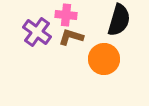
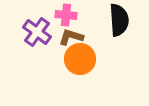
black semicircle: rotated 20 degrees counterclockwise
orange circle: moved 24 px left
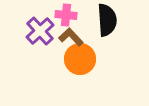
black semicircle: moved 12 px left
purple cross: moved 3 px right, 1 px up; rotated 12 degrees clockwise
brown L-shape: rotated 30 degrees clockwise
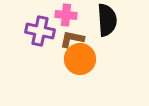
purple cross: rotated 36 degrees counterclockwise
brown L-shape: moved 1 px right, 2 px down; rotated 35 degrees counterclockwise
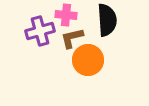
purple cross: rotated 28 degrees counterclockwise
brown L-shape: moved 1 px up; rotated 25 degrees counterclockwise
orange circle: moved 8 px right, 1 px down
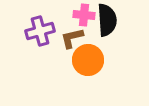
pink cross: moved 18 px right
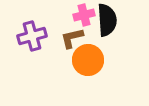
pink cross: rotated 20 degrees counterclockwise
purple cross: moved 8 px left, 5 px down
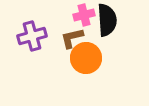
orange circle: moved 2 px left, 2 px up
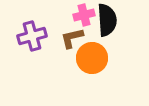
orange circle: moved 6 px right
